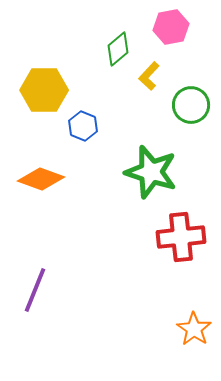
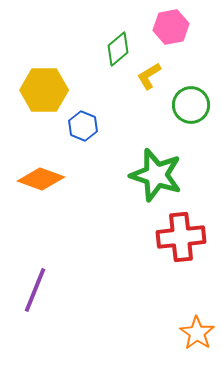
yellow L-shape: rotated 16 degrees clockwise
green star: moved 5 px right, 3 px down
orange star: moved 3 px right, 4 px down
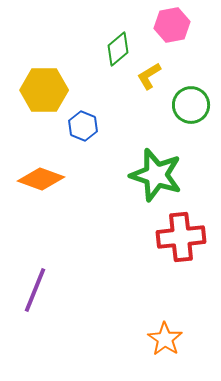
pink hexagon: moved 1 px right, 2 px up
orange star: moved 32 px left, 6 px down
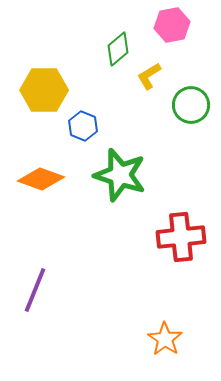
green star: moved 36 px left
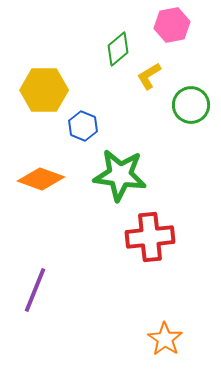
green star: rotated 10 degrees counterclockwise
red cross: moved 31 px left
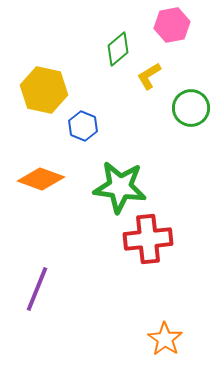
yellow hexagon: rotated 12 degrees clockwise
green circle: moved 3 px down
green star: moved 12 px down
red cross: moved 2 px left, 2 px down
purple line: moved 2 px right, 1 px up
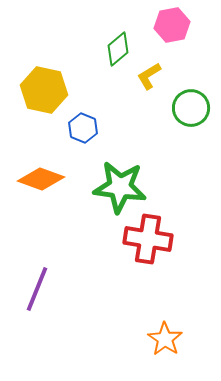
blue hexagon: moved 2 px down
red cross: rotated 15 degrees clockwise
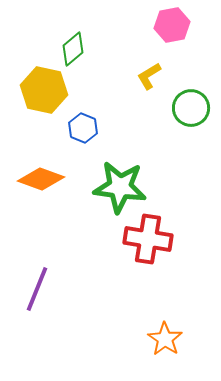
green diamond: moved 45 px left
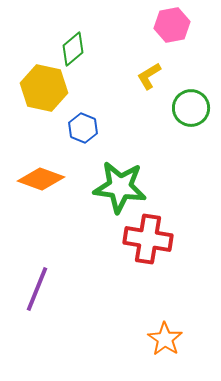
yellow hexagon: moved 2 px up
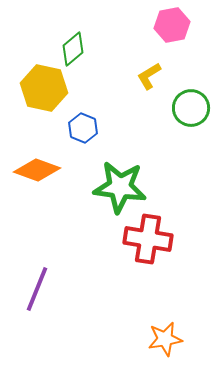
orange diamond: moved 4 px left, 9 px up
orange star: rotated 28 degrees clockwise
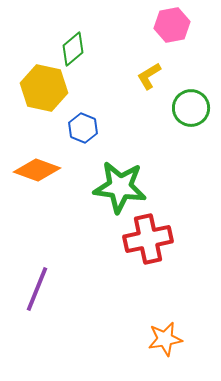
red cross: rotated 21 degrees counterclockwise
